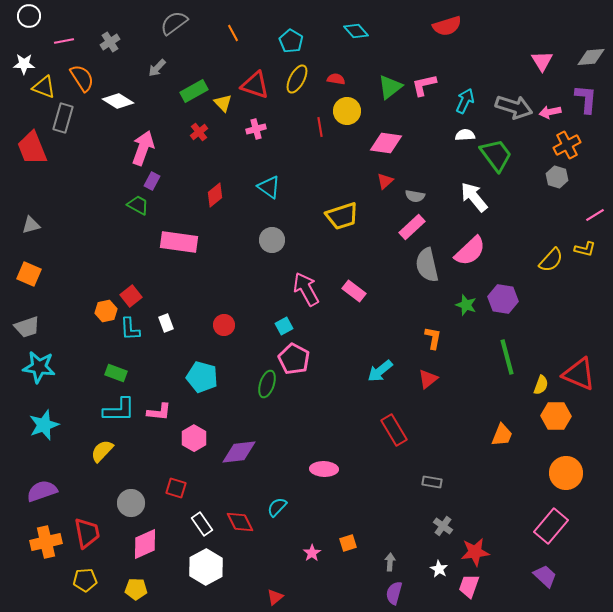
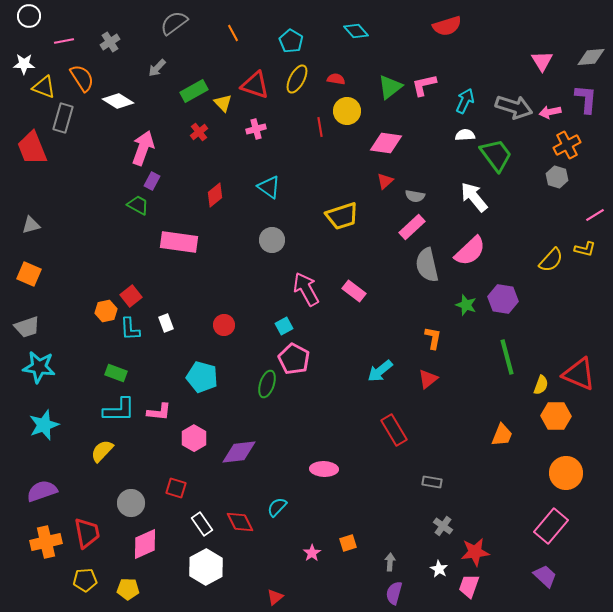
yellow pentagon at (136, 589): moved 8 px left
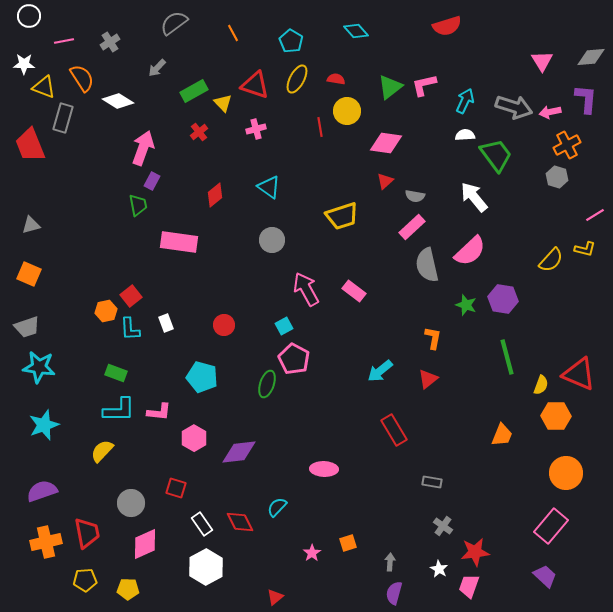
red trapezoid at (32, 148): moved 2 px left, 3 px up
green trapezoid at (138, 205): rotated 50 degrees clockwise
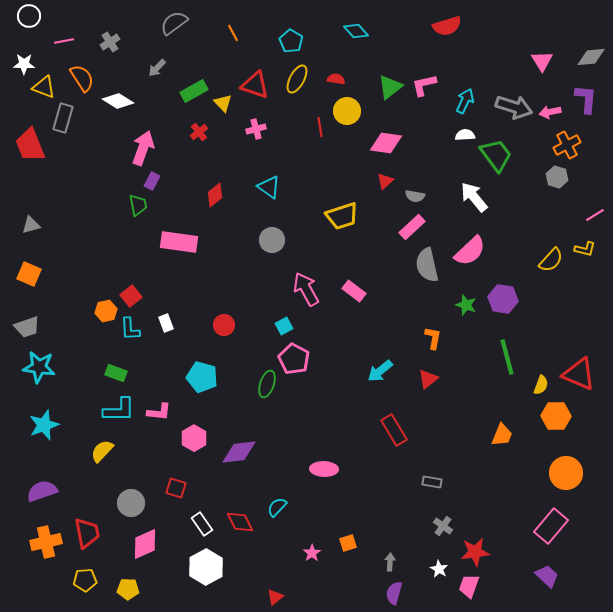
purple trapezoid at (545, 576): moved 2 px right
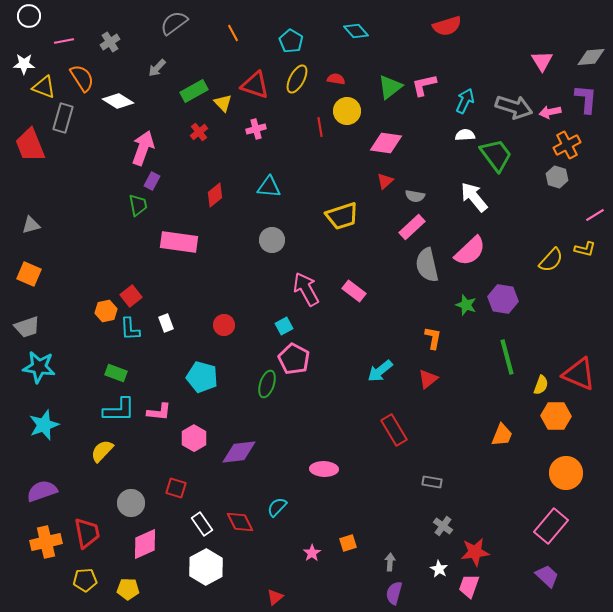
cyan triangle at (269, 187): rotated 30 degrees counterclockwise
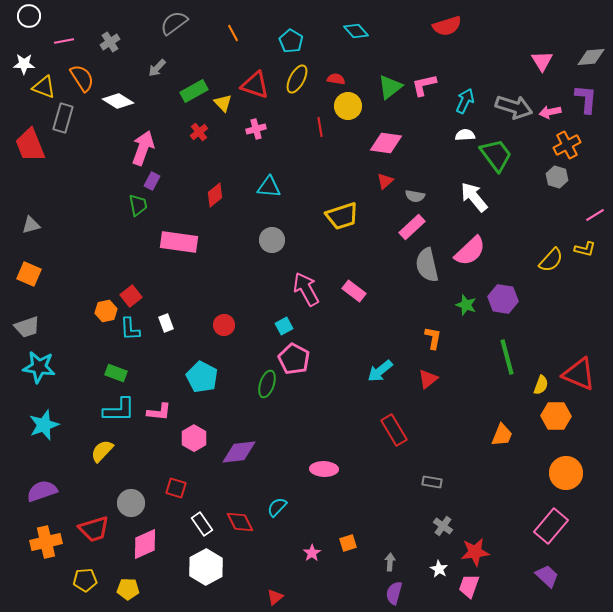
yellow circle at (347, 111): moved 1 px right, 5 px up
cyan pentagon at (202, 377): rotated 12 degrees clockwise
red trapezoid at (87, 533): moved 7 px right, 4 px up; rotated 84 degrees clockwise
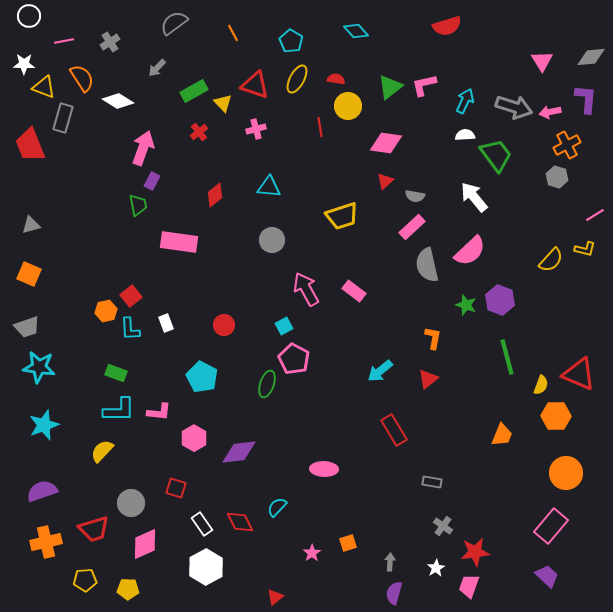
purple hexagon at (503, 299): moved 3 px left, 1 px down; rotated 12 degrees clockwise
white star at (439, 569): moved 3 px left, 1 px up; rotated 12 degrees clockwise
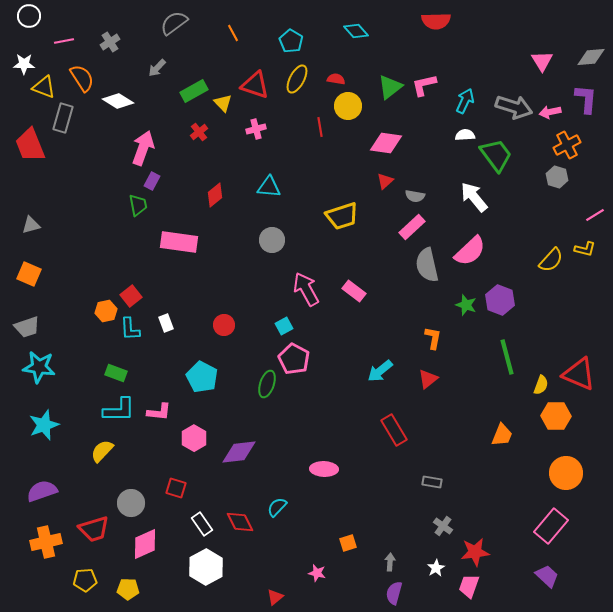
red semicircle at (447, 26): moved 11 px left, 5 px up; rotated 16 degrees clockwise
pink star at (312, 553): moved 5 px right, 20 px down; rotated 24 degrees counterclockwise
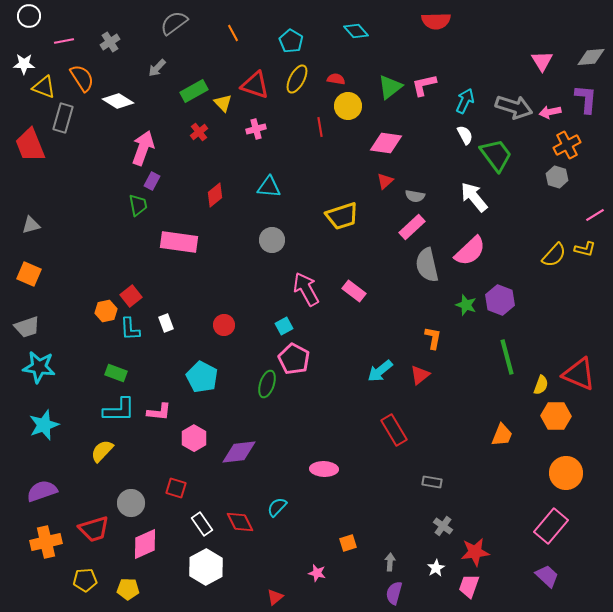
white semicircle at (465, 135): rotated 66 degrees clockwise
yellow semicircle at (551, 260): moved 3 px right, 5 px up
red triangle at (428, 379): moved 8 px left, 4 px up
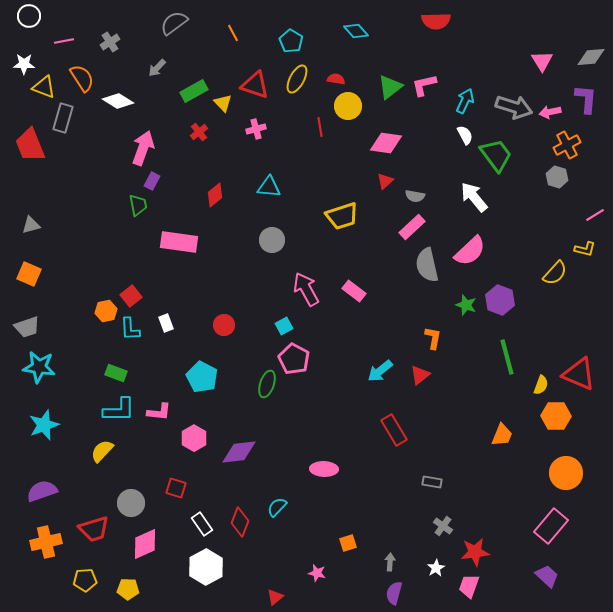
yellow semicircle at (554, 255): moved 1 px right, 18 px down
red diamond at (240, 522): rotated 48 degrees clockwise
